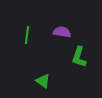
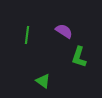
purple semicircle: moved 2 px right, 1 px up; rotated 24 degrees clockwise
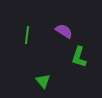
green triangle: rotated 14 degrees clockwise
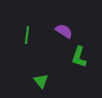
green triangle: moved 2 px left
